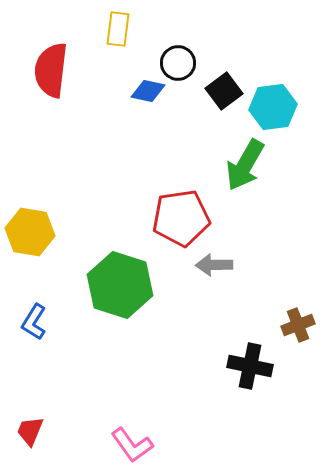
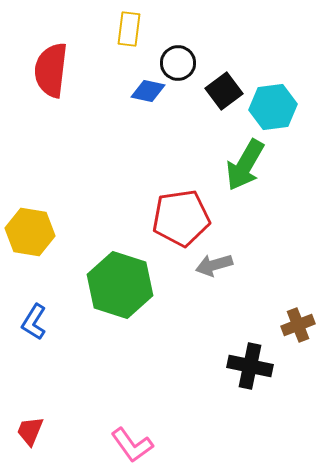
yellow rectangle: moved 11 px right
gray arrow: rotated 15 degrees counterclockwise
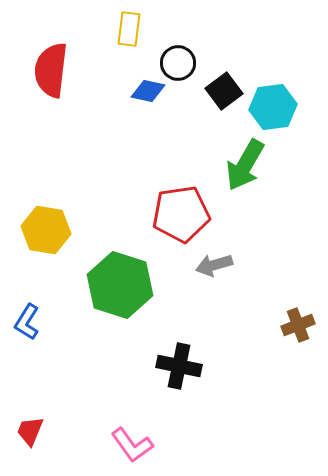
red pentagon: moved 4 px up
yellow hexagon: moved 16 px right, 2 px up
blue L-shape: moved 7 px left
black cross: moved 71 px left
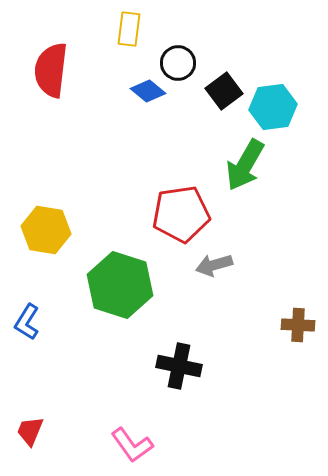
blue diamond: rotated 28 degrees clockwise
brown cross: rotated 24 degrees clockwise
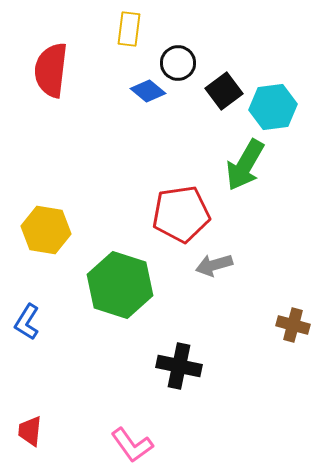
brown cross: moved 5 px left; rotated 12 degrees clockwise
red trapezoid: rotated 16 degrees counterclockwise
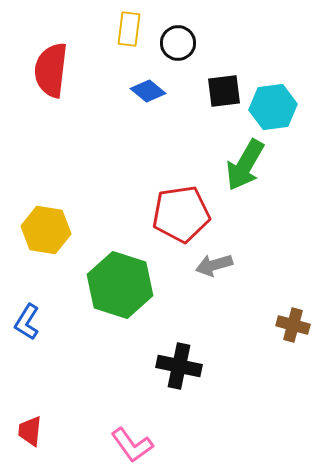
black circle: moved 20 px up
black square: rotated 30 degrees clockwise
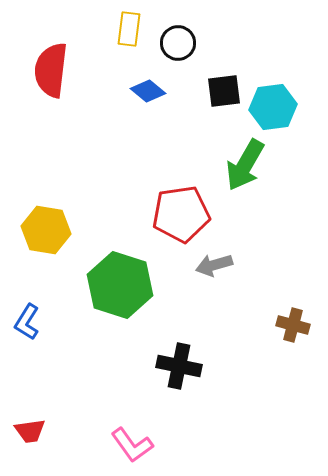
red trapezoid: rotated 104 degrees counterclockwise
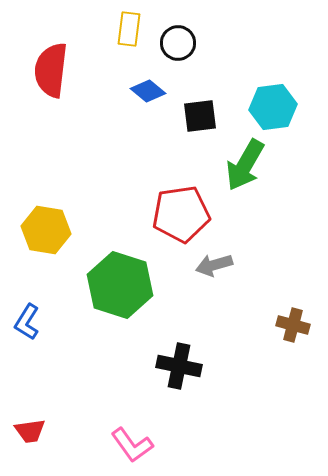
black square: moved 24 px left, 25 px down
